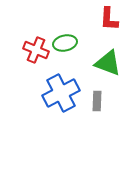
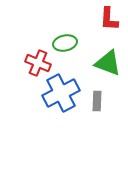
red cross: moved 2 px right, 13 px down
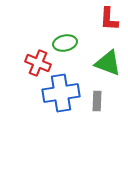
blue cross: rotated 18 degrees clockwise
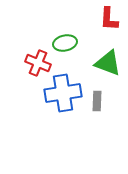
blue cross: moved 2 px right
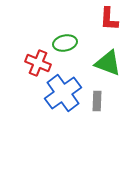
blue cross: rotated 27 degrees counterclockwise
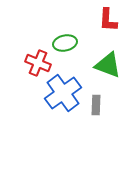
red L-shape: moved 1 px left, 1 px down
green triangle: moved 2 px down
gray rectangle: moved 1 px left, 4 px down
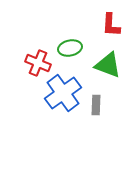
red L-shape: moved 3 px right, 5 px down
green ellipse: moved 5 px right, 5 px down
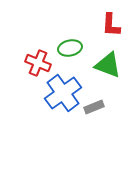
gray rectangle: moved 2 px left, 2 px down; rotated 66 degrees clockwise
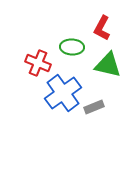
red L-shape: moved 9 px left, 3 px down; rotated 25 degrees clockwise
green ellipse: moved 2 px right, 1 px up; rotated 15 degrees clockwise
green triangle: rotated 8 degrees counterclockwise
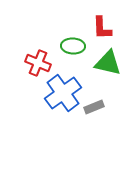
red L-shape: rotated 30 degrees counterclockwise
green ellipse: moved 1 px right, 1 px up
green triangle: moved 2 px up
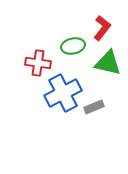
red L-shape: rotated 140 degrees counterclockwise
green ellipse: rotated 15 degrees counterclockwise
red cross: rotated 15 degrees counterclockwise
blue cross: rotated 9 degrees clockwise
